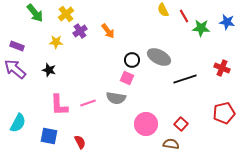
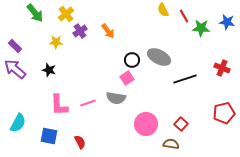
purple rectangle: moved 2 px left; rotated 24 degrees clockwise
pink square: rotated 32 degrees clockwise
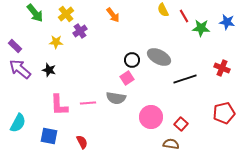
orange arrow: moved 5 px right, 16 px up
purple arrow: moved 5 px right
pink line: rotated 14 degrees clockwise
pink circle: moved 5 px right, 7 px up
red semicircle: moved 2 px right
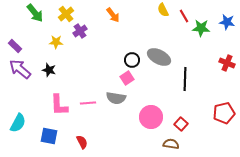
red cross: moved 5 px right, 5 px up
black line: rotated 70 degrees counterclockwise
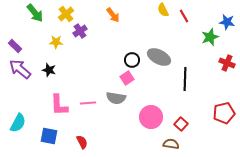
green star: moved 9 px right, 9 px down; rotated 24 degrees counterclockwise
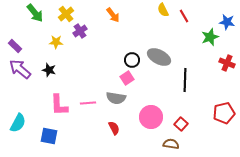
black line: moved 1 px down
red semicircle: moved 32 px right, 14 px up
